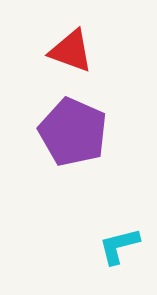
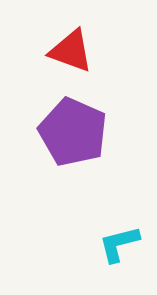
cyan L-shape: moved 2 px up
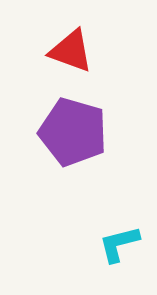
purple pentagon: rotated 8 degrees counterclockwise
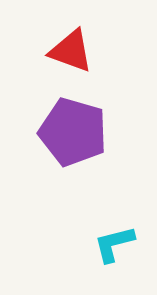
cyan L-shape: moved 5 px left
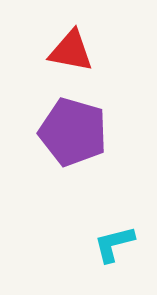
red triangle: rotated 9 degrees counterclockwise
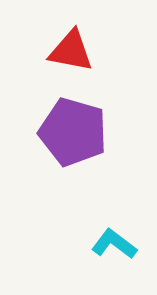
cyan L-shape: rotated 51 degrees clockwise
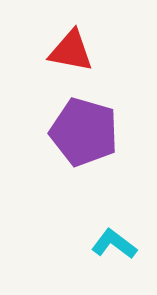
purple pentagon: moved 11 px right
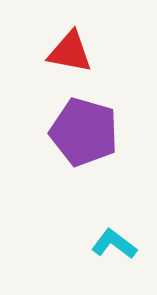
red triangle: moved 1 px left, 1 px down
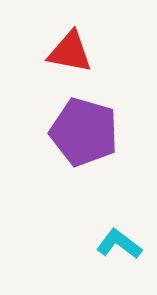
cyan L-shape: moved 5 px right
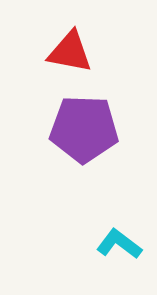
purple pentagon: moved 3 px up; rotated 14 degrees counterclockwise
